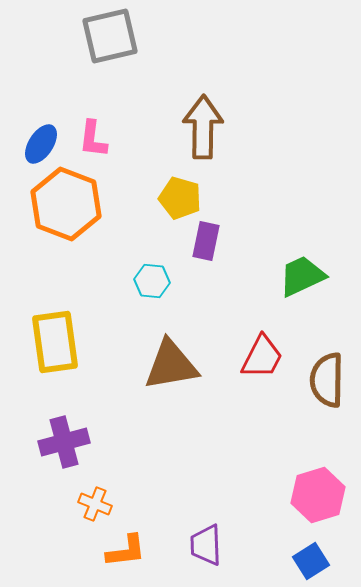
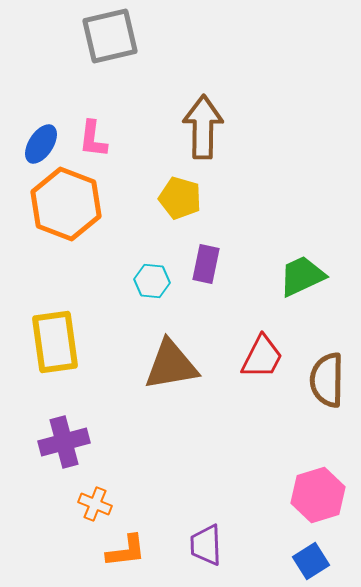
purple rectangle: moved 23 px down
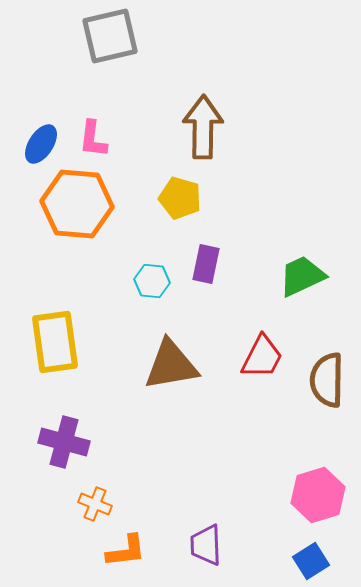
orange hexagon: moved 11 px right; rotated 16 degrees counterclockwise
purple cross: rotated 30 degrees clockwise
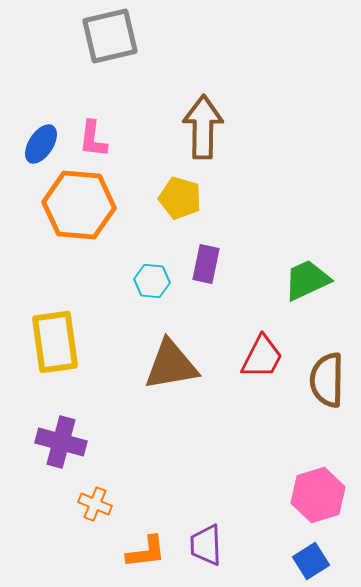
orange hexagon: moved 2 px right, 1 px down
green trapezoid: moved 5 px right, 4 px down
purple cross: moved 3 px left
orange L-shape: moved 20 px right, 1 px down
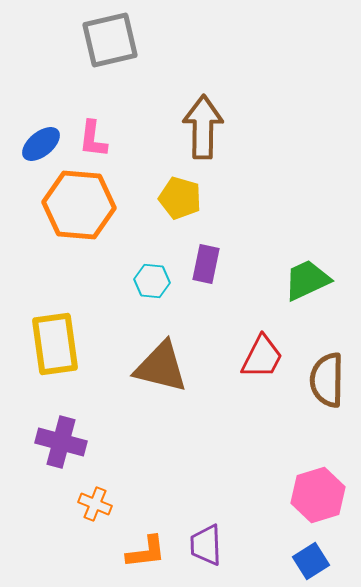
gray square: moved 4 px down
blue ellipse: rotated 18 degrees clockwise
yellow rectangle: moved 2 px down
brown triangle: moved 10 px left, 2 px down; rotated 24 degrees clockwise
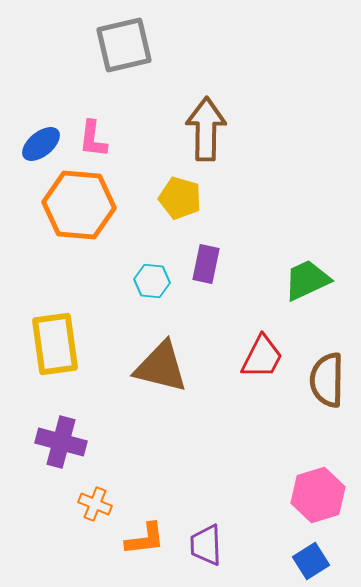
gray square: moved 14 px right, 5 px down
brown arrow: moved 3 px right, 2 px down
orange L-shape: moved 1 px left, 13 px up
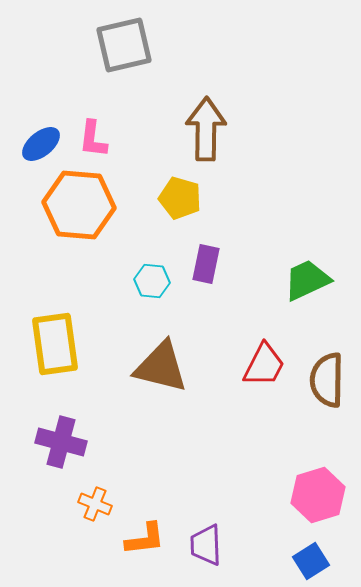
red trapezoid: moved 2 px right, 8 px down
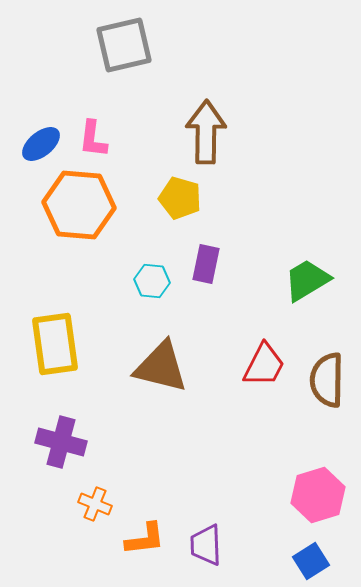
brown arrow: moved 3 px down
green trapezoid: rotated 6 degrees counterclockwise
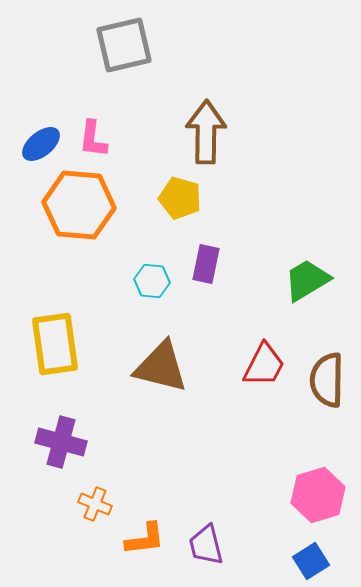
purple trapezoid: rotated 12 degrees counterclockwise
